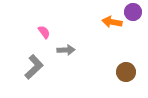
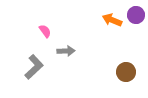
purple circle: moved 3 px right, 3 px down
orange arrow: moved 2 px up; rotated 12 degrees clockwise
pink semicircle: moved 1 px right, 1 px up
gray arrow: moved 1 px down
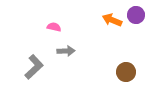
pink semicircle: moved 9 px right, 4 px up; rotated 40 degrees counterclockwise
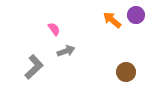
orange arrow: rotated 18 degrees clockwise
pink semicircle: moved 2 px down; rotated 40 degrees clockwise
gray arrow: rotated 18 degrees counterclockwise
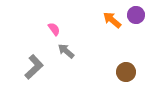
gray arrow: rotated 120 degrees counterclockwise
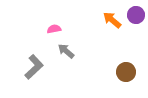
pink semicircle: rotated 64 degrees counterclockwise
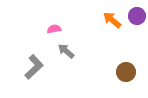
purple circle: moved 1 px right, 1 px down
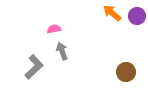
orange arrow: moved 7 px up
gray arrow: moved 4 px left; rotated 30 degrees clockwise
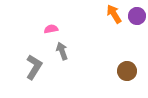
orange arrow: moved 2 px right, 1 px down; rotated 18 degrees clockwise
pink semicircle: moved 3 px left
gray L-shape: rotated 15 degrees counterclockwise
brown circle: moved 1 px right, 1 px up
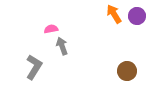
gray arrow: moved 5 px up
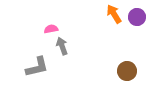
purple circle: moved 1 px down
gray L-shape: moved 3 px right; rotated 45 degrees clockwise
